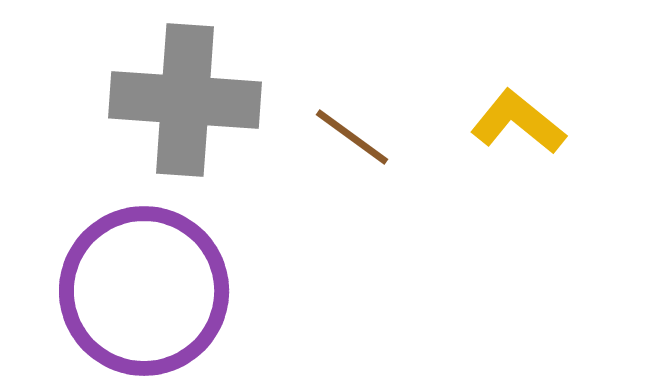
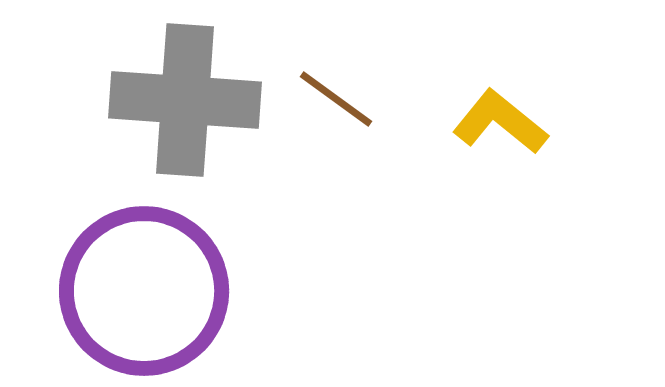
yellow L-shape: moved 18 px left
brown line: moved 16 px left, 38 px up
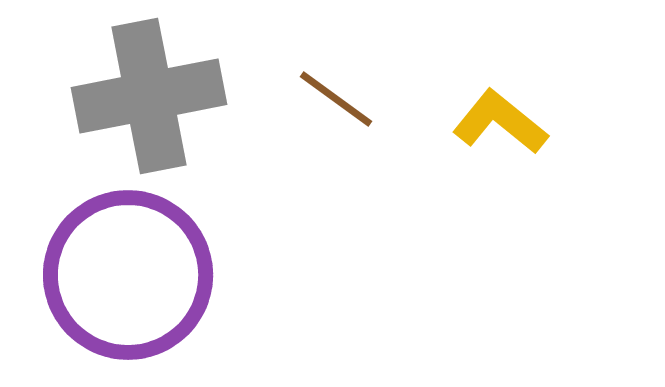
gray cross: moved 36 px left, 4 px up; rotated 15 degrees counterclockwise
purple circle: moved 16 px left, 16 px up
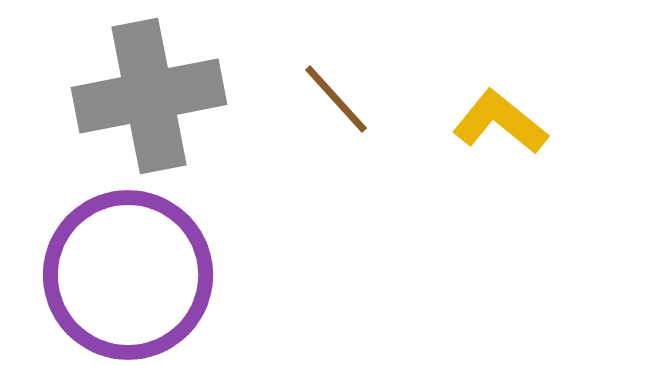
brown line: rotated 12 degrees clockwise
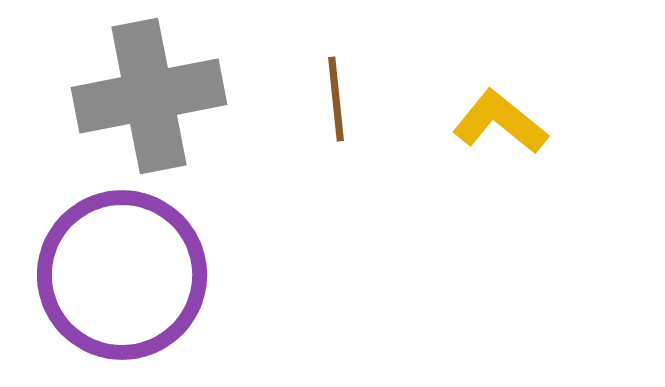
brown line: rotated 36 degrees clockwise
purple circle: moved 6 px left
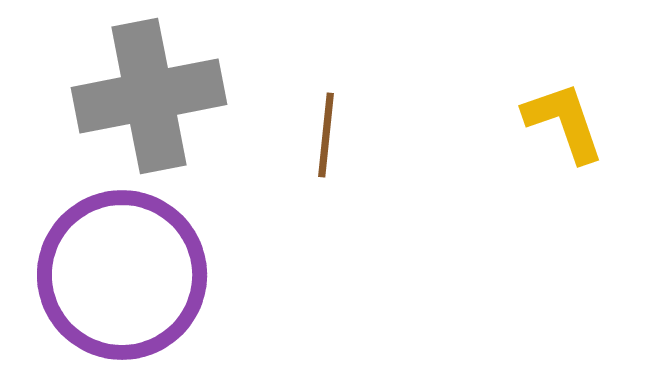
brown line: moved 10 px left, 36 px down; rotated 12 degrees clockwise
yellow L-shape: moved 64 px right; rotated 32 degrees clockwise
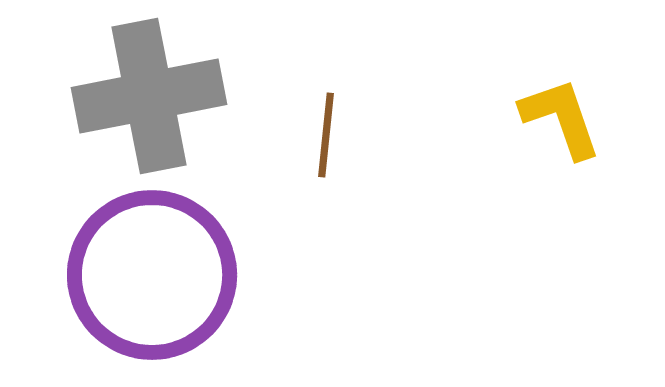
yellow L-shape: moved 3 px left, 4 px up
purple circle: moved 30 px right
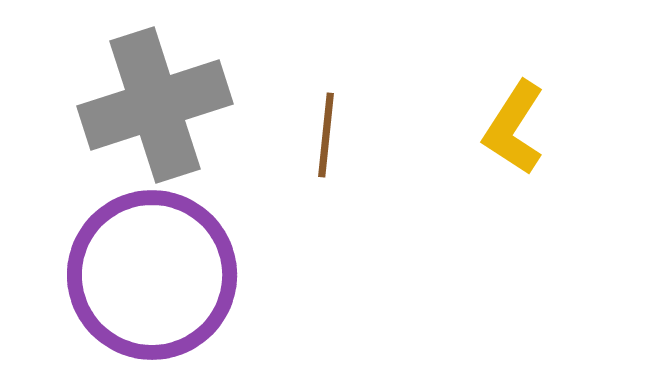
gray cross: moved 6 px right, 9 px down; rotated 7 degrees counterclockwise
yellow L-shape: moved 47 px left, 10 px down; rotated 128 degrees counterclockwise
